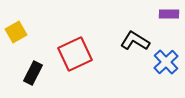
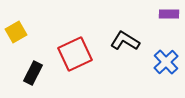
black L-shape: moved 10 px left
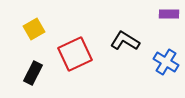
yellow square: moved 18 px right, 3 px up
blue cross: rotated 15 degrees counterclockwise
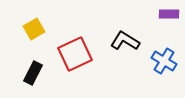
blue cross: moved 2 px left, 1 px up
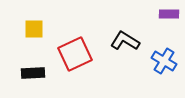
yellow square: rotated 30 degrees clockwise
black rectangle: rotated 60 degrees clockwise
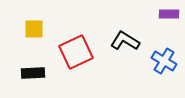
red square: moved 1 px right, 2 px up
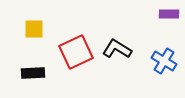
black L-shape: moved 8 px left, 8 px down
